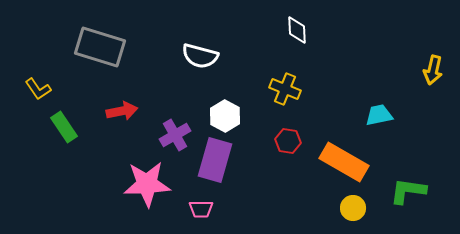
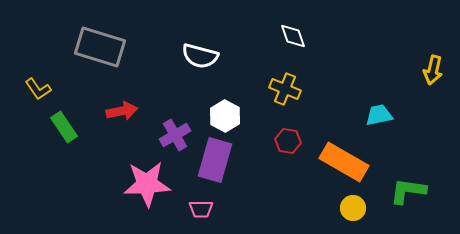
white diamond: moved 4 px left, 6 px down; rotated 16 degrees counterclockwise
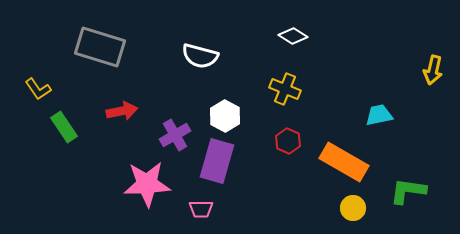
white diamond: rotated 40 degrees counterclockwise
red hexagon: rotated 15 degrees clockwise
purple rectangle: moved 2 px right, 1 px down
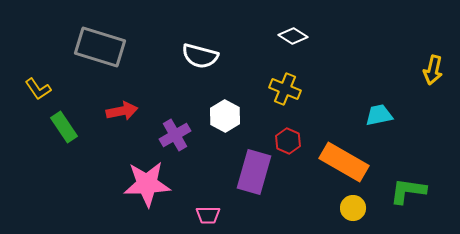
purple rectangle: moved 37 px right, 11 px down
pink trapezoid: moved 7 px right, 6 px down
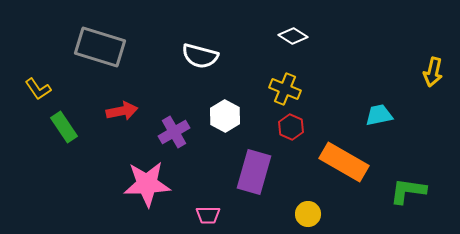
yellow arrow: moved 2 px down
purple cross: moved 1 px left, 3 px up
red hexagon: moved 3 px right, 14 px up
yellow circle: moved 45 px left, 6 px down
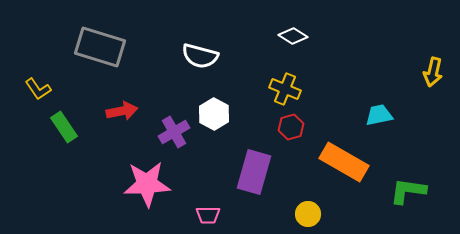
white hexagon: moved 11 px left, 2 px up
red hexagon: rotated 20 degrees clockwise
